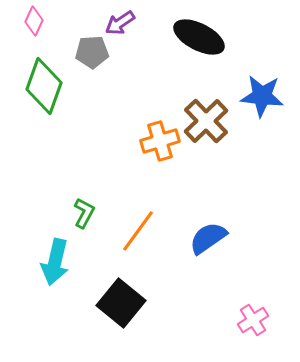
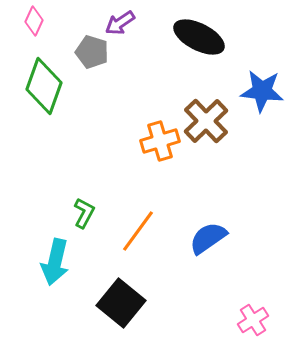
gray pentagon: rotated 20 degrees clockwise
blue star: moved 5 px up
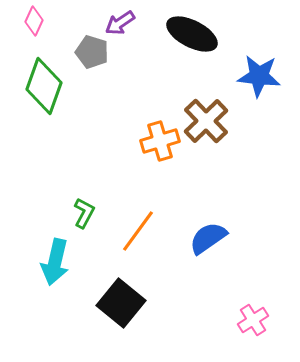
black ellipse: moved 7 px left, 3 px up
blue star: moved 3 px left, 15 px up
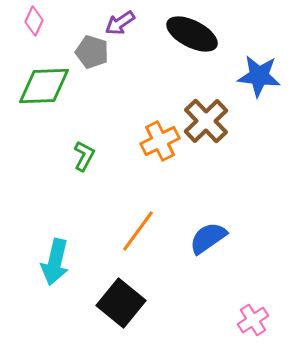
green diamond: rotated 68 degrees clockwise
orange cross: rotated 9 degrees counterclockwise
green L-shape: moved 57 px up
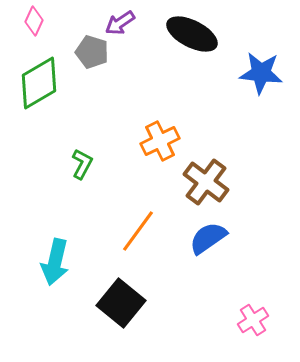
blue star: moved 2 px right, 3 px up
green diamond: moved 5 px left, 3 px up; rotated 28 degrees counterclockwise
brown cross: moved 61 px down; rotated 9 degrees counterclockwise
green L-shape: moved 2 px left, 8 px down
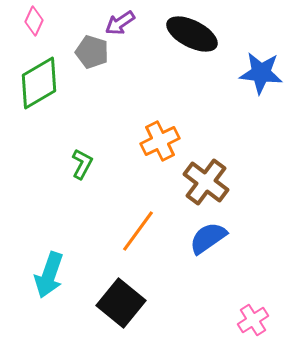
cyan arrow: moved 6 px left, 13 px down; rotated 6 degrees clockwise
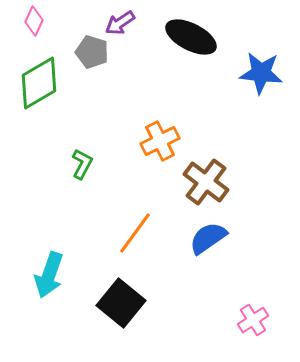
black ellipse: moved 1 px left, 3 px down
orange line: moved 3 px left, 2 px down
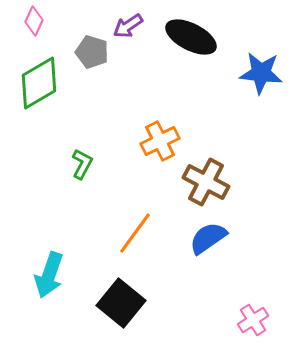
purple arrow: moved 8 px right, 3 px down
brown cross: rotated 9 degrees counterclockwise
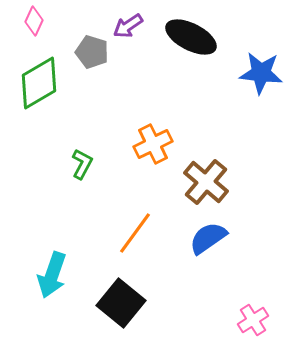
orange cross: moved 7 px left, 3 px down
brown cross: rotated 12 degrees clockwise
cyan arrow: moved 3 px right
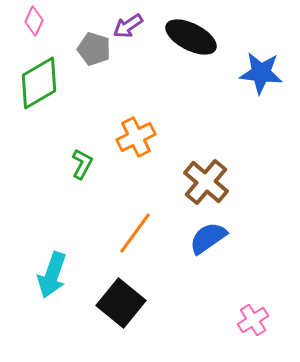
gray pentagon: moved 2 px right, 3 px up
orange cross: moved 17 px left, 7 px up
